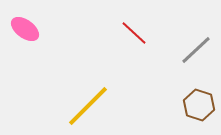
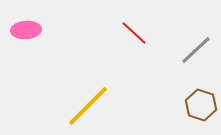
pink ellipse: moved 1 px right, 1 px down; rotated 40 degrees counterclockwise
brown hexagon: moved 2 px right
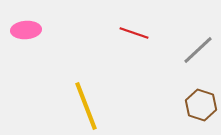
red line: rotated 24 degrees counterclockwise
gray line: moved 2 px right
yellow line: moved 2 px left; rotated 66 degrees counterclockwise
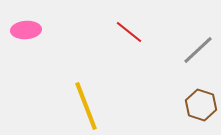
red line: moved 5 px left, 1 px up; rotated 20 degrees clockwise
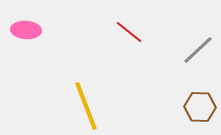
pink ellipse: rotated 8 degrees clockwise
brown hexagon: moved 1 px left, 2 px down; rotated 16 degrees counterclockwise
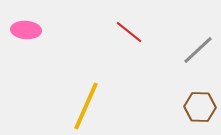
yellow line: rotated 45 degrees clockwise
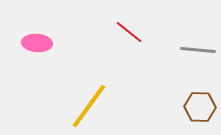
pink ellipse: moved 11 px right, 13 px down
gray line: rotated 48 degrees clockwise
yellow line: moved 3 px right; rotated 12 degrees clockwise
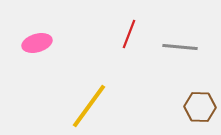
red line: moved 2 px down; rotated 72 degrees clockwise
pink ellipse: rotated 20 degrees counterclockwise
gray line: moved 18 px left, 3 px up
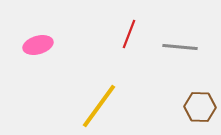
pink ellipse: moved 1 px right, 2 px down
yellow line: moved 10 px right
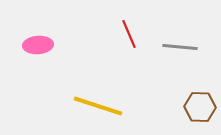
red line: rotated 44 degrees counterclockwise
pink ellipse: rotated 12 degrees clockwise
yellow line: moved 1 px left; rotated 72 degrees clockwise
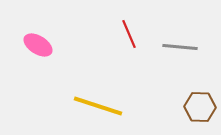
pink ellipse: rotated 36 degrees clockwise
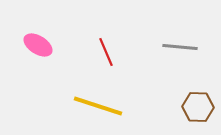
red line: moved 23 px left, 18 px down
brown hexagon: moved 2 px left
